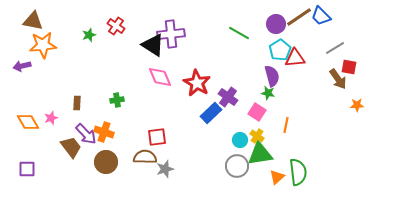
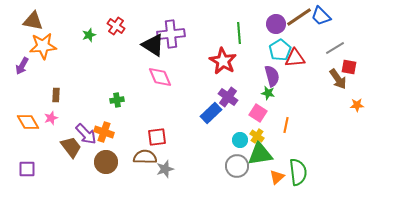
green line at (239, 33): rotated 55 degrees clockwise
orange star at (43, 45): moved 1 px down
purple arrow at (22, 66): rotated 48 degrees counterclockwise
red star at (197, 83): moved 26 px right, 22 px up
brown rectangle at (77, 103): moved 21 px left, 8 px up
pink square at (257, 112): moved 1 px right, 1 px down
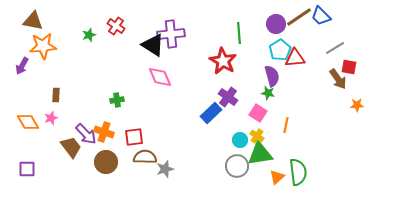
red square at (157, 137): moved 23 px left
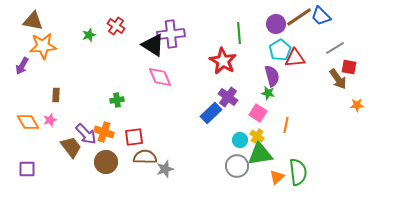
pink star at (51, 118): moved 1 px left, 2 px down
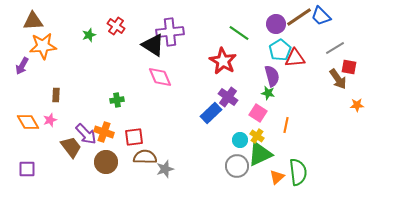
brown triangle at (33, 21): rotated 15 degrees counterclockwise
green line at (239, 33): rotated 50 degrees counterclockwise
purple cross at (171, 34): moved 1 px left, 2 px up
green triangle at (260, 154): rotated 16 degrees counterclockwise
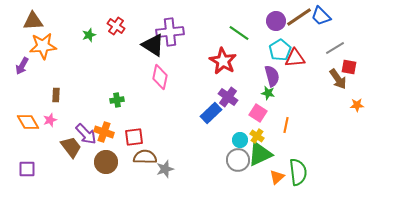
purple circle at (276, 24): moved 3 px up
pink diamond at (160, 77): rotated 35 degrees clockwise
gray circle at (237, 166): moved 1 px right, 6 px up
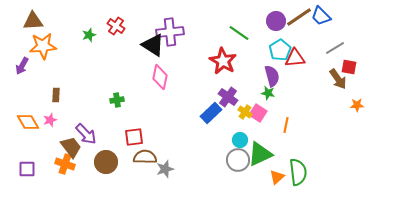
orange cross at (104, 132): moved 39 px left, 32 px down
yellow cross at (257, 136): moved 12 px left, 24 px up
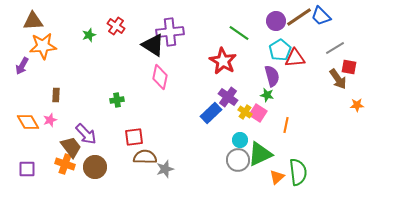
green star at (268, 93): moved 1 px left, 2 px down
brown circle at (106, 162): moved 11 px left, 5 px down
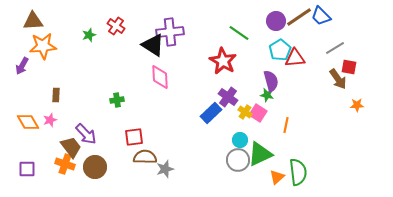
purple semicircle at (272, 76): moved 1 px left, 5 px down
pink diamond at (160, 77): rotated 15 degrees counterclockwise
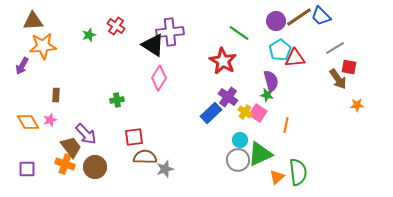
pink diamond at (160, 77): moved 1 px left, 1 px down; rotated 35 degrees clockwise
